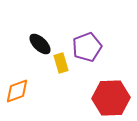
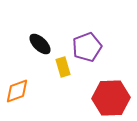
yellow rectangle: moved 2 px right, 4 px down
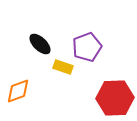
yellow rectangle: rotated 54 degrees counterclockwise
orange diamond: moved 1 px right
red hexagon: moved 4 px right
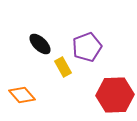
yellow rectangle: rotated 42 degrees clockwise
orange diamond: moved 4 px right, 4 px down; rotated 68 degrees clockwise
red hexagon: moved 3 px up
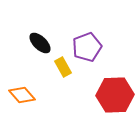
black ellipse: moved 1 px up
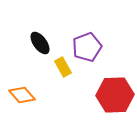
black ellipse: rotated 10 degrees clockwise
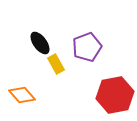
yellow rectangle: moved 7 px left, 3 px up
red hexagon: rotated 9 degrees counterclockwise
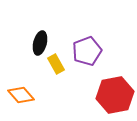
black ellipse: rotated 50 degrees clockwise
purple pentagon: moved 4 px down
orange diamond: moved 1 px left
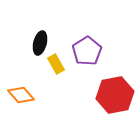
purple pentagon: rotated 12 degrees counterclockwise
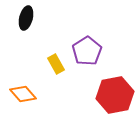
black ellipse: moved 14 px left, 25 px up
orange diamond: moved 2 px right, 1 px up
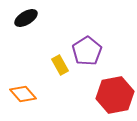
black ellipse: rotated 45 degrees clockwise
yellow rectangle: moved 4 px right, 1 px down
